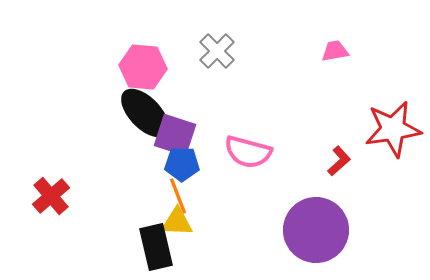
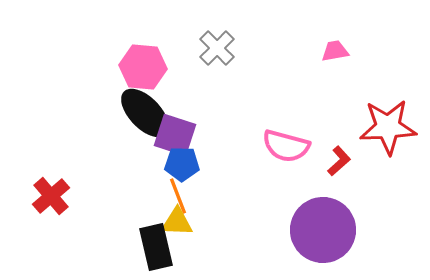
gray cross: moved 3 px up
red star: moved 5 px left, 2 px up; rotated 6 degrees clockwise
pink semicircle: moved 38 px right, 6 px up
purple circle: moved 7 px right
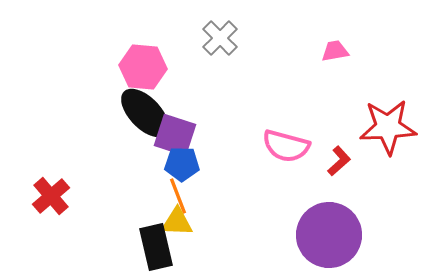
gray cross: moved 3 px right, 10 px up
purple circle: moved 6 px right, 5 px down
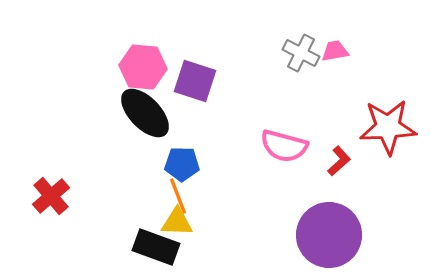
gray cross: moved 81 px right, 15 px down; rotated 18 degrees counterclockwise
purple square: moved 20 px right, 54 px up
pink semicircle: moved 2 px left
black rectangle: rotated 57 degrees counterclockwise
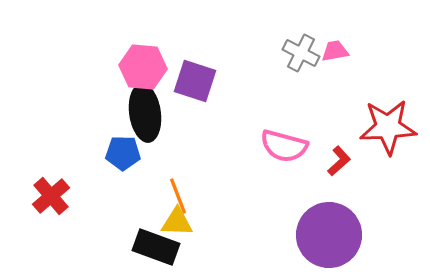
black ellipse: rotated 36 degrees clockwise
blue pentagon: moved 59 px left, 11 px up
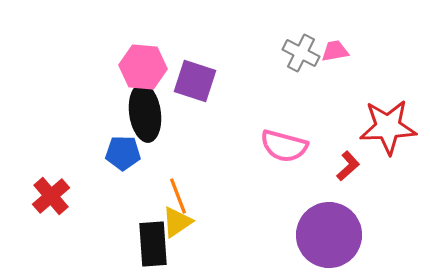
red L-shape: moved 9 px right, 5 px down
yellow triangle: rotated 36 degrees counterclockwise
black rectangle: moved 3 px left, 3 px up; rotated 66 degrees clockwise
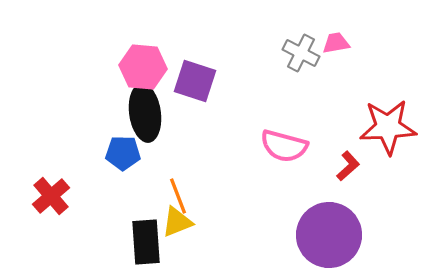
pink trapezoid: moved 1 px right, 8 px up
yellow triangle: rotated 12 degrees clockwise
black rectangle: moved 7 px left, 2 px up
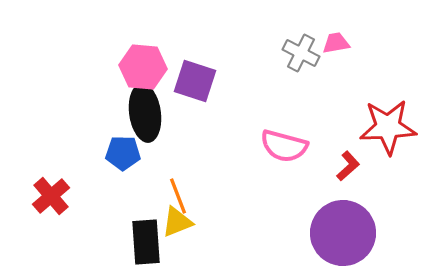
purple circle: moved 14 px right, 2 px up
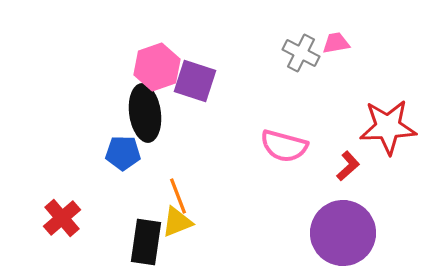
pink hexagon: moved 14 px right; rotated 24 degrees counterclockwise
red cross: moved 11 px right, 22 px down
black rectangle: rotated 12 degrees clockwise
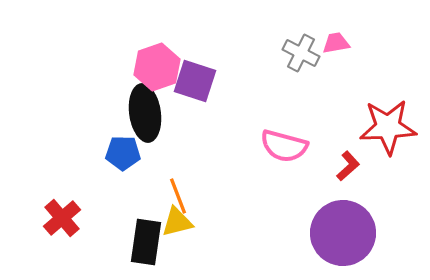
yellow triangle: rotated 8 degrees clockwise
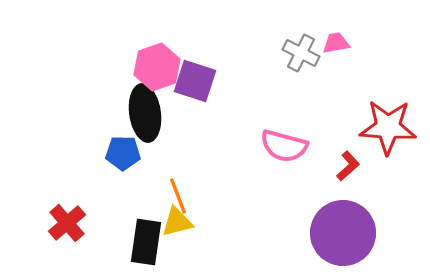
red star: rotated 6 degrees clockwise
red cross: moved 5 px right, 5 px down
